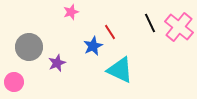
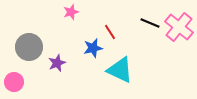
black line: rotated 42 degrees counterclockwise
blue star: moved 2 px down; rotated 12 degrees clockwise
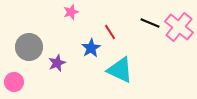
blue star: moved 2 px left; rotated 18 degrees counterclockwise
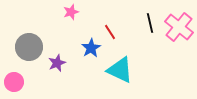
black line: rotated 54 degrees clockwise
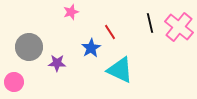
purple star: rotated 24 degrees clockwise
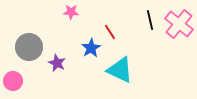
pink star: rotated 21 degrees clockwise
black line: moved 3 px up
pink cross: moved 3 px up
purple star: rotated 24 degrees clockwise
pink circle: moved 1 px left, 1 px up
